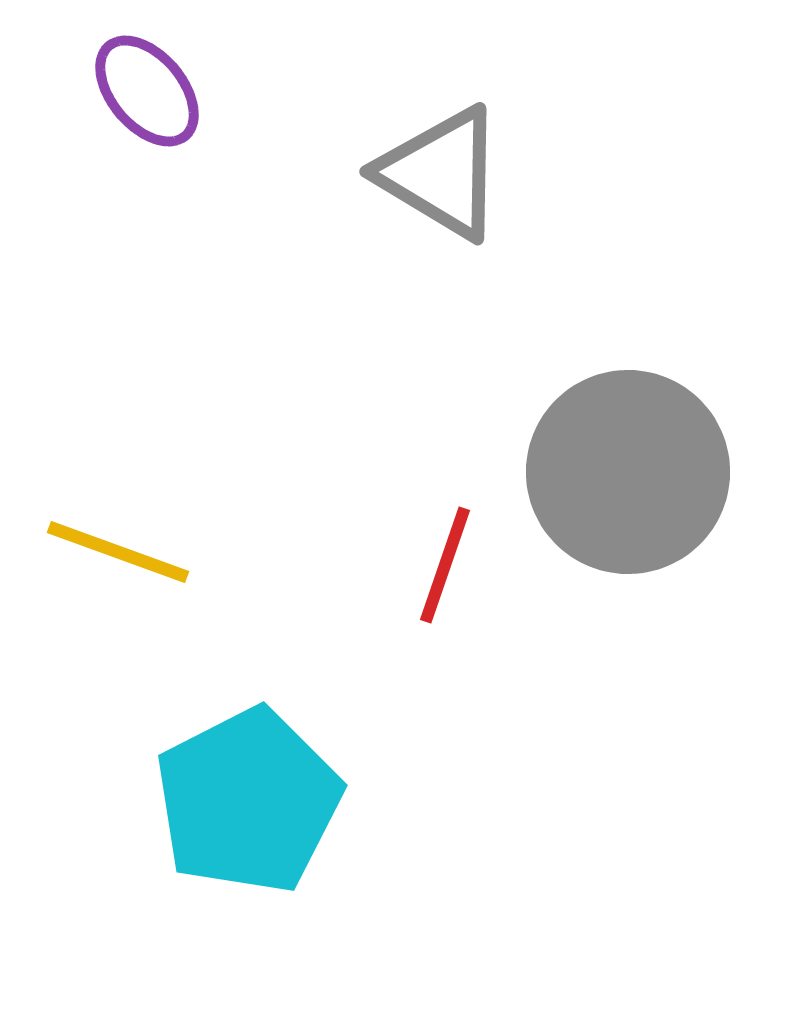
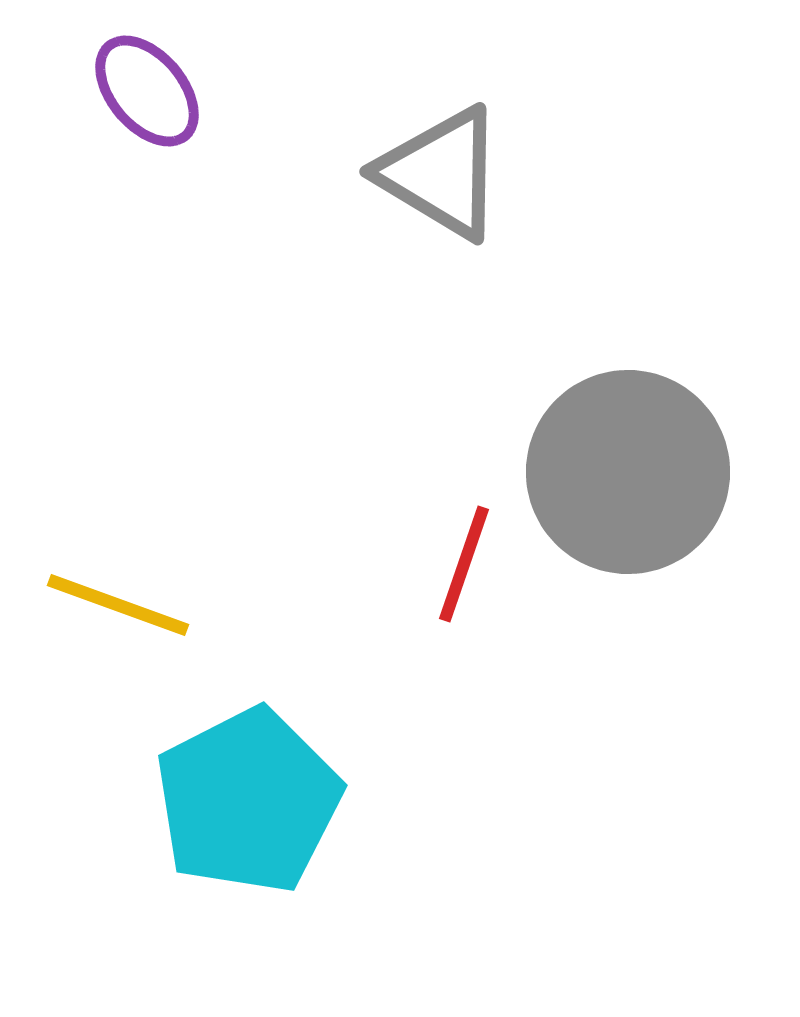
yellow line: moved 53 px down
red line: moved 19 px right, 1 px up
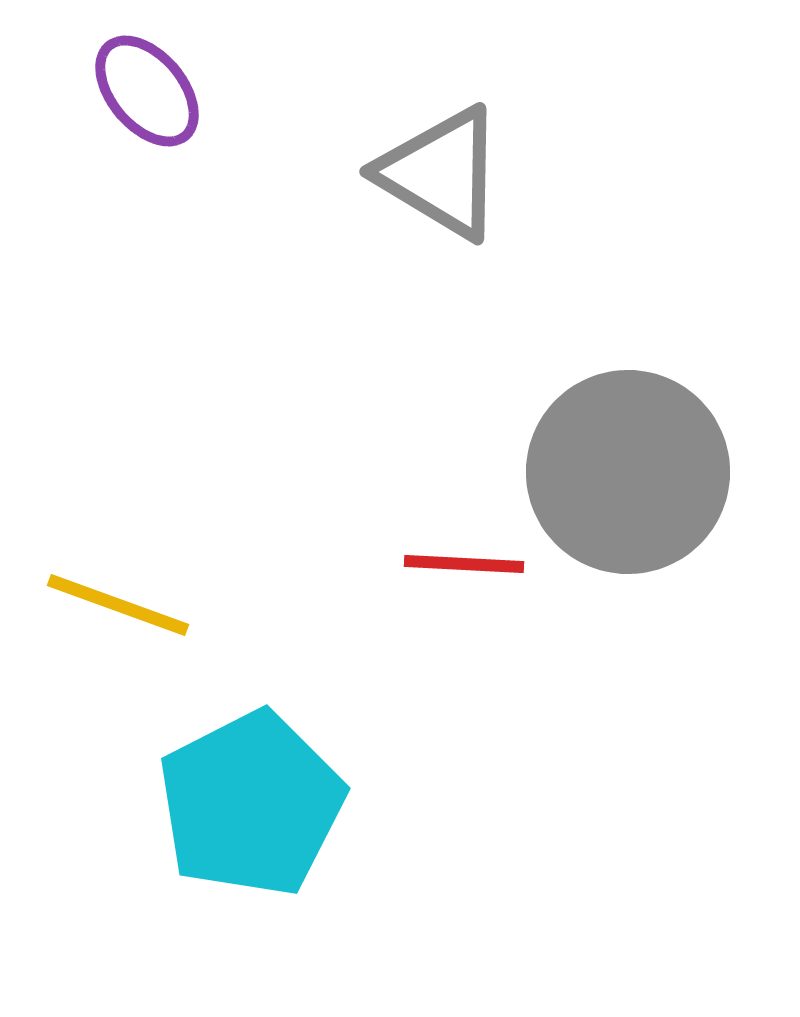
red line: rotated 74 degrees clockwise
cyan pentagon: moved 3 px right, 3 px down
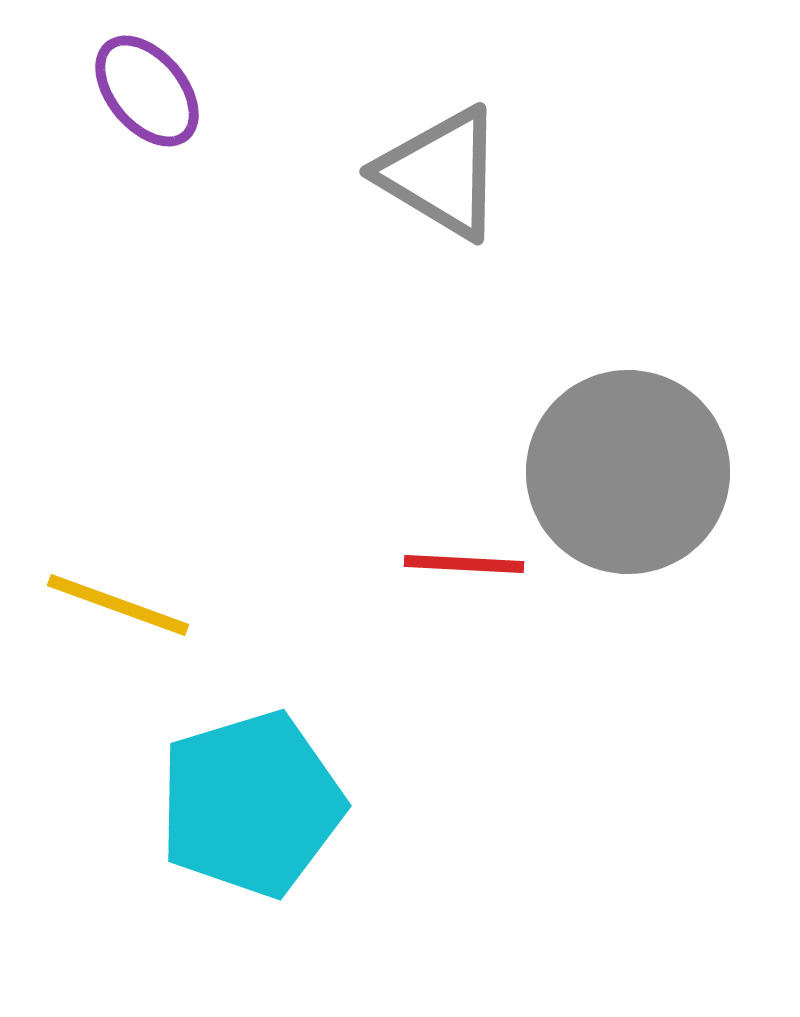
cyan pentagon: rotated 10 degrees clockwise
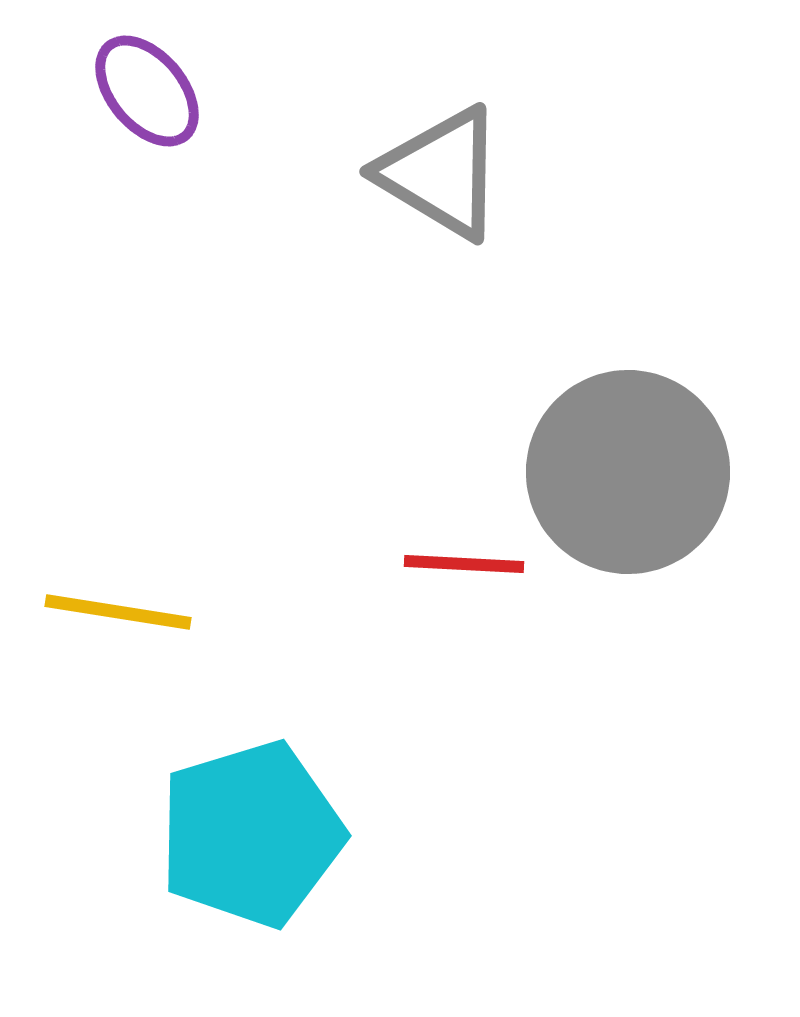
yellow line: moved 7 px down; rotated 11 degrees counterclockwise
cyan pentagon: moved 30 px down
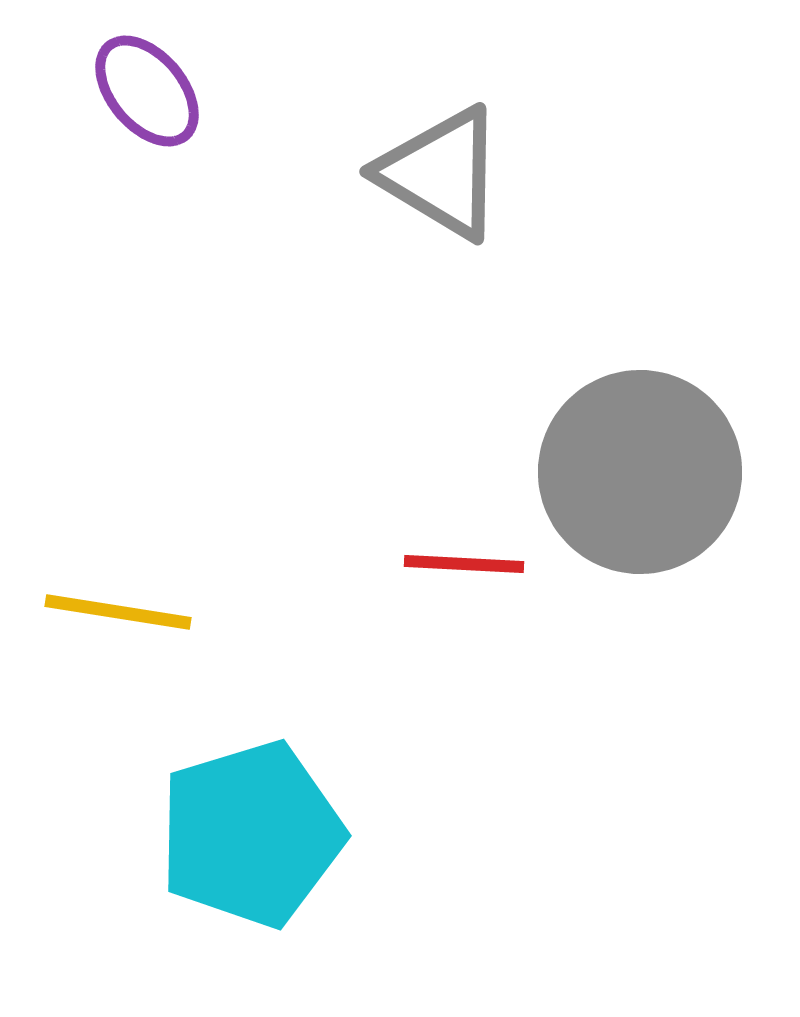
gray circle: moved 12 px right
